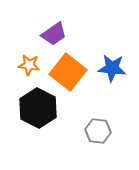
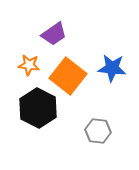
orange square: moved 4 px down
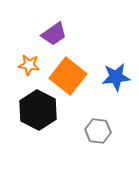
blue star: moved 4 px right, 9 px down; rotated 12 degrees counterclockwise
black hexagon: moved 2 px down
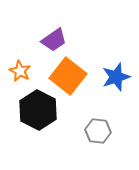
purple trapezoid: moved 6 px down
orange star: moved 9 px left, 6 px down; rotated 20 degrees clockwise
blue star: rotated 12 degrees counterclockwise
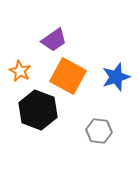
orange square: rotated 9 degrees counterclockwise
black hexagon: rotated 6 degrees counterclockwise
gray hexagon: moved 1 px right
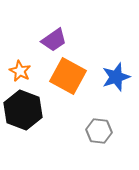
black hexagon: moved 15 px left
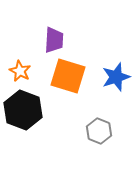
purple trapezoid: rotated 52 degrees counterclockwise
orange square: rotated 12 degrees counterclockwise
gray hexagon: rotated 15 degrees clockwise
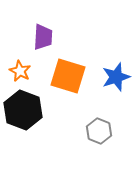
purple trapezoid: moved 11 px left, 3 px up
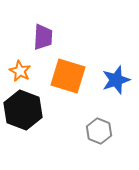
blue star: moved 3 px down
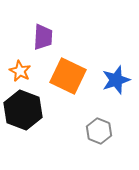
orange square: rotated 9 degrees clockwise
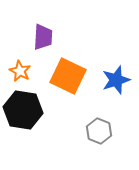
black hexagon: rotated 12 degrees counterclockwise
